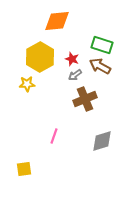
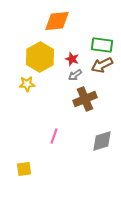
green rectangle: rotated 10 degrees counterclockwise
brown arrow: moved 2 px right, 1 px up; rotated 55 degrees counterclockwise
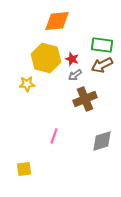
yellow hexagon: moved 6 px right, 1 px down; rotated 16 degrees counterclockwise
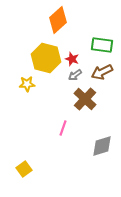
orange diamond: moved 1 px right, 1 px up; rotated 36 degrees counterclockwise
brown arrow: moved 7 px down
brown cross: rotated 25 degrees counterclockwise
pink line: moved 9 px right, 8 px up
gray diamond: moved 5 px down
yellow square: rotated 28 degrees counterclockwise
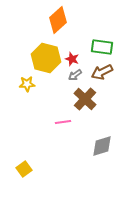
green rectangle: moved 2 px down
pink line: moved 6 px up; rotated 63 degrees clockwise
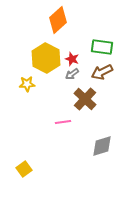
yellow hexagon: rotated 12 degrees clockwise
gray arrow: moved 3 px left, 1 px up
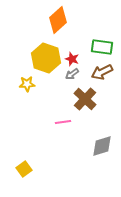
yellow hexagon: rotated 8 degrees counterclockwise
